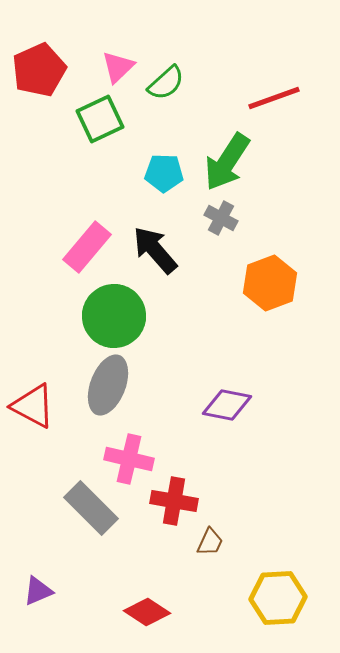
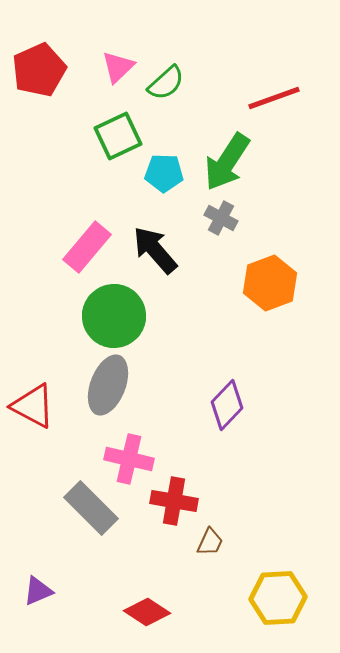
green square: moved 18 px right, 17 px down
purple diamond: rotated 57 degrees counterclockwise
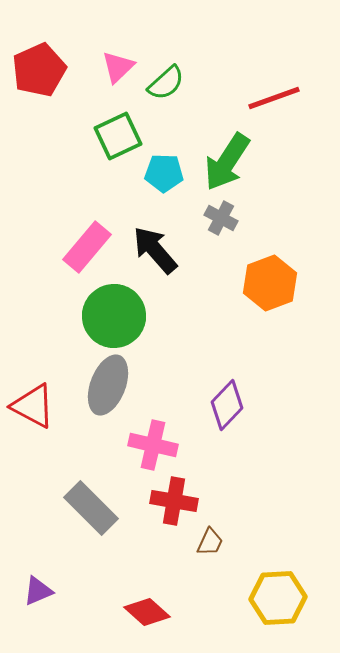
pink cross: moved 24 px right, 14 px up
red diamond: rotated 9 degrees clockwise
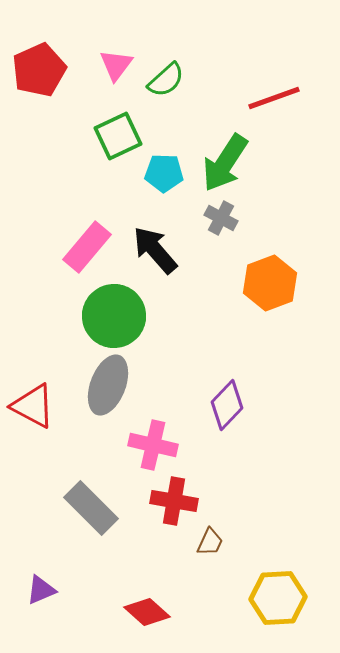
pink triangle: moved 2 px left, 2 px up; rotated 9 degrees counterclockwise
green semicircle: moved 3 px up
green arrow: moved 2 px left, 1 px down
purple triangle: moved 3 px right, 1 px up
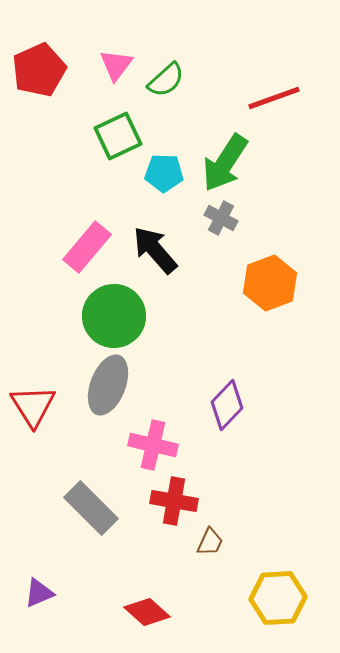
red triangle: rotated 30 degrees clockwise
purple triangle: moved 2 px left, 3 px down
